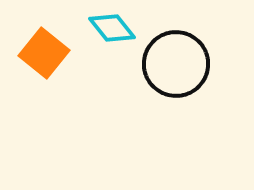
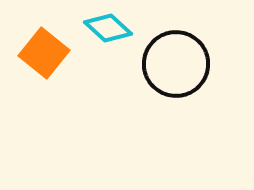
cyan diamond: moved 4 px left; rotated 9 degrees counterclockwise
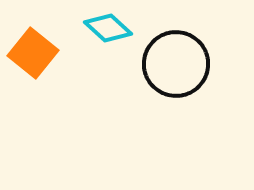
orange square: moved 11 px left
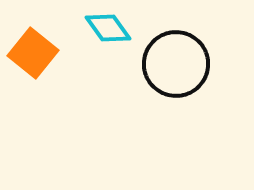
cyan diamond: rotated 12 degrees clockwise
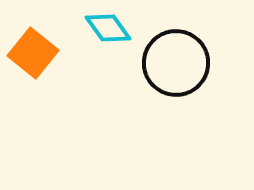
black circle: moved 1 px up
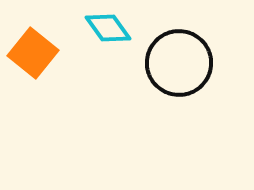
black circle: moved 3 px right
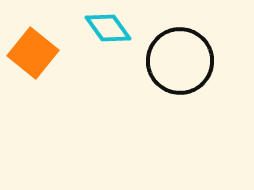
black circle: moved 1 px right, 2 px up
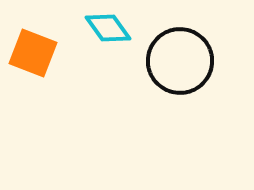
orange square: rotated 18 degrees counterclockwise
